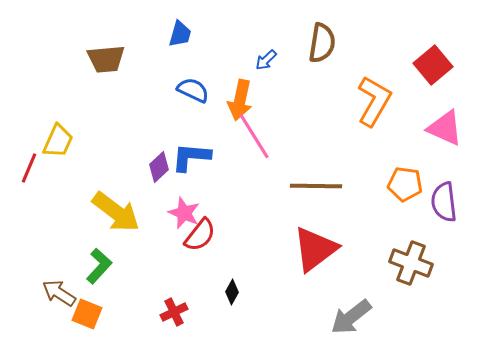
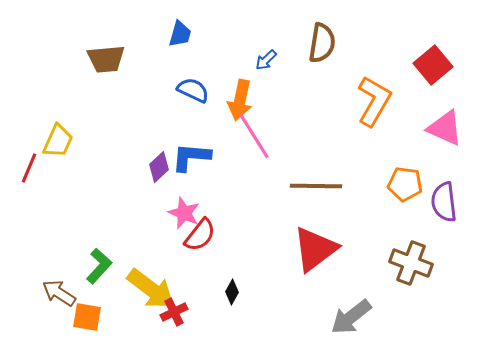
yellow arrow: moved 35 px right, 77 px down
orange square: moved 3 px down; rotated 12 degrees counterclockwise
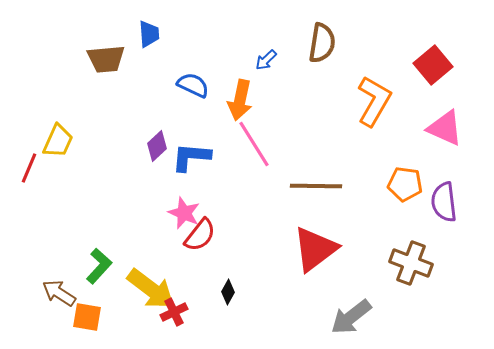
blue trapezoid: moved 31 px left; rotated 20 degrees counterclockwise
blue semicircle: moved 5 px up
pink line: moved 8 px down
purple diamond: moved 2 px left, 21 px up
black diamond: moved 4 px left
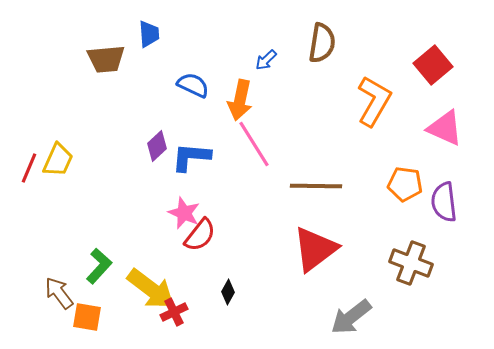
yellow trapezoid: moved 19 px down
brown arrow: rotated 20 degrees clockwise
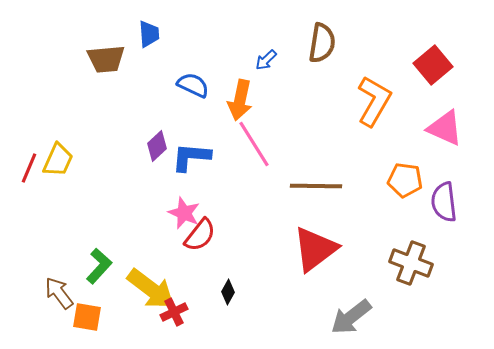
orange pentagon: moved 4 px up
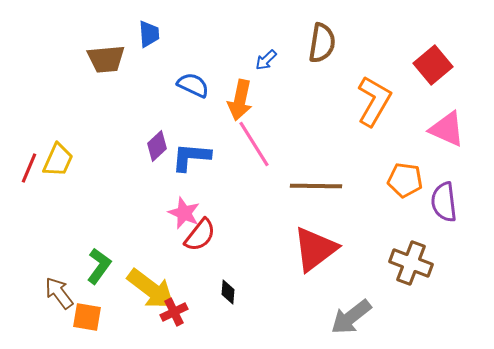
pink triangle: moved 2 px right, 1 px down
green L-shape: rotated 6 degrees counterclockwise
black diamond: rotated 25 degrees counterclockwise
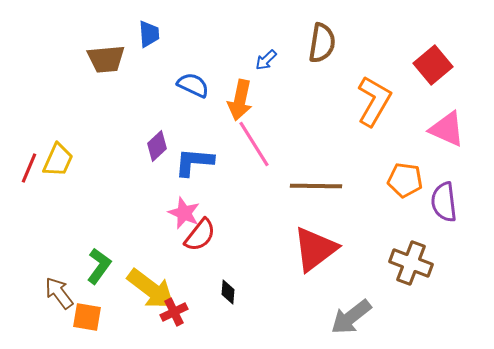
blue L-shape: moved 3 px right, 5 px down
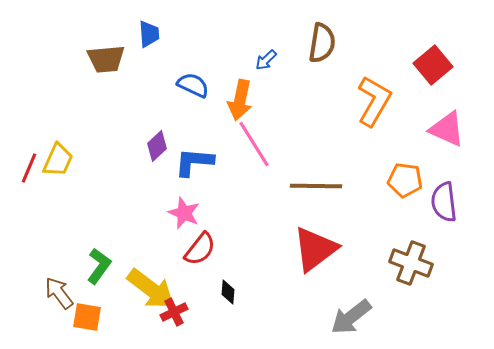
red semicircle: moved 14 px down
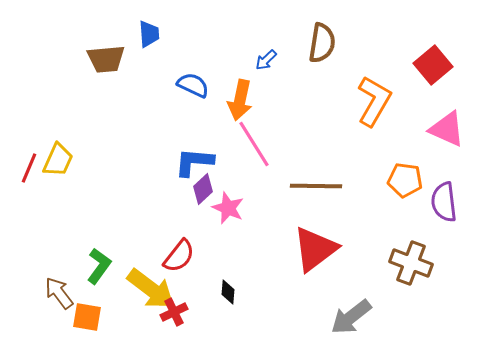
purple diamond: moved 46 px right, 43 px down
pink star: moved 44 px right, 5 px up
red semicircle: moved 21 px left, 7 px down
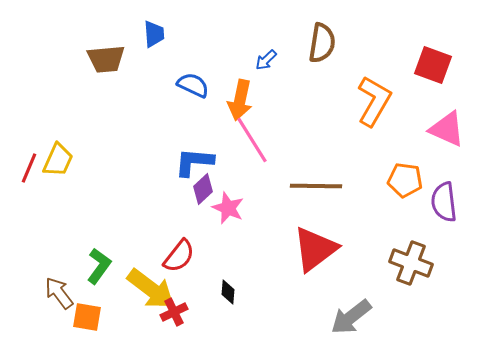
blue trapezoid: moved 5 px right
red square: rotated 30 degrees counterclockwise
pink line: moved 2 px left, 4 px up
